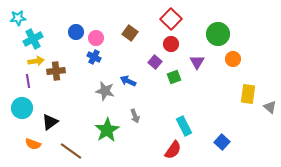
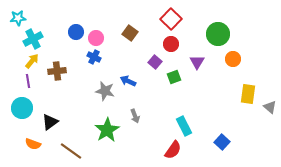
yellow arrow: moved 4 px left; rotated 42 degrees counterclockwise
brown cross: moved 1 px right
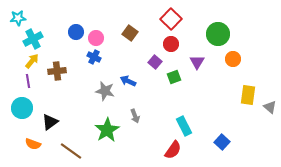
yellow rectangle: moved 1 px down
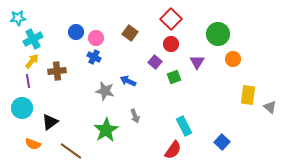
green star: moved 1 px left
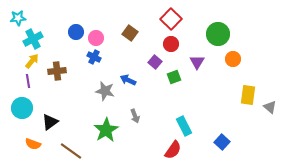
blue arrow: moved 1 px up
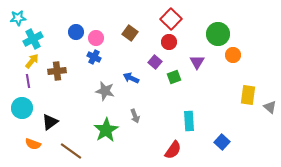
red circle: moved 2 px left, 2 px up
orange circle: moved 4 px up
blue arrow: moved 3 px right, 2 px up
cyan rectangle: moved 5 px right, 5 px up; rotated 24 degrees clockwise
